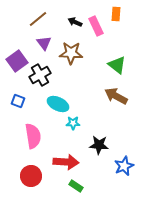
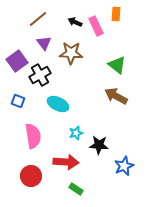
cyan star: moved 3 px right, 10 px down; rotated 16 degrees counterclockwise
green rectangle: moved 3 px down
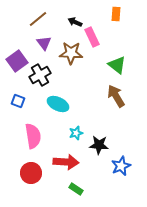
pink rectangle: moved 4 px left, 11 px down
brown arrow: rotated 30 degrees clockwise
blue star: moved 3 px left
red circle: moved 3 px up
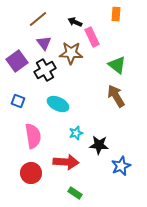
black cross: moved 5 px right, 5 px up
green rectangle: moved 1 px left, 4 px down
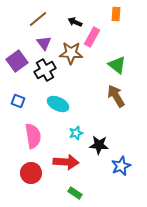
pink rectangle: rotated 54 degrees clockwise
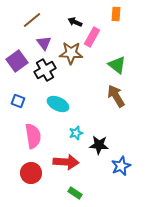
brown line: moved 6 px left, 1 px down
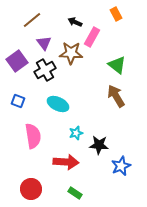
orange rectangle: rotated 32 degrees counterclockwise
red circle: moved 16 px down
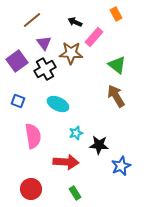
pink rectangle: moved 2 px right; rotated 12 degrees clockwise
black cross: moved 1 px up
green rectangle: rotated 24 degrees clockwise
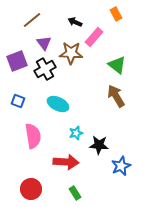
purple square: rotated 15 degrees clockwise
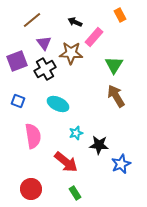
orange rectangle: moved 4 px right, 1 px down
green triangle: moved 3 px left; rotated 24 degrees clockwise
red arrow: rotated 35 degrees clockwise
blue star: moved 2 px up
